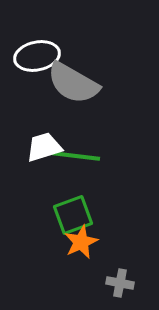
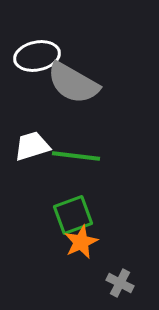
white trapezoid: moved 12 px left, 1 px up
gray cross: rotated 16 degrees clockwise
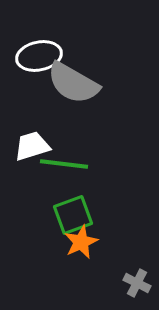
white ellipse: moved 2 px right
green line: moved 12 px left, 8 px down
gray cross: moved 17 px right
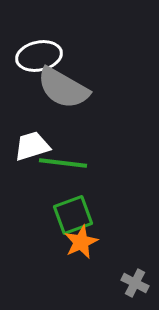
gray semicircle: moved 10 px left, 5 px down
green line: moved 1 px left, 1 px up
gray cross: moved 2 px left
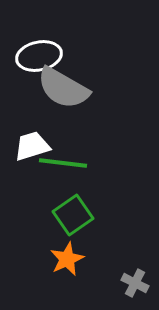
green square: rotated 15 degrees counterclockwise
orange star: moved 14 px left, 17 px down
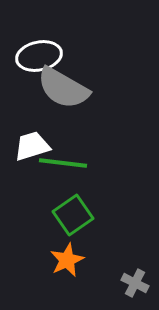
orange star: moved 1 px down
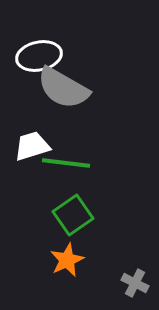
green line: moved 3 px right
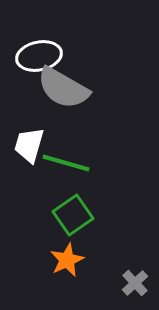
white trapezoid: moved 3 px left, 1 px up; rotated 57 degrees counterclockwise
green line: rotated 9 degrees clockwise
gray cross: rotated 20 degrees clockwise
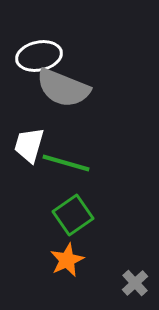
gray semicircle: rotated 8 degrees counterclockwise
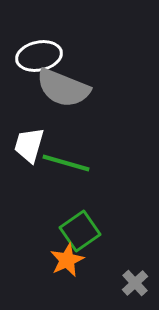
green square: moved 7 px right, 16 px down
